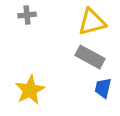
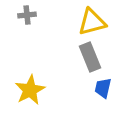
gray rectangle: rotated 40 degrees clockwise
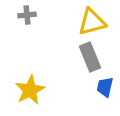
blue trapezoid: moved 2 px right, 1 px up
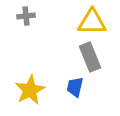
gray cross: moved 1 px left, 1 px down
yellow triangle: rotated 16 degrees clockwise
blue trapezoid: moved 30 px left
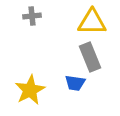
gray cross: moved 6 px right
blue trapezoid: moved 4 px up; rotated 95 degrees counterclockwise
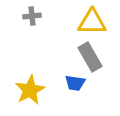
gray rectangle: rotated 8 degrees counterclockwise
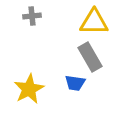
yellow triangle: moved 2 px right
yellow star: moved 1 px left, 1 px up
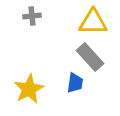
yellow triangle: moved 1 px left
gray rectangle: rotated 12 degrees counterclockwise
blue trapezoid: rotated 90 degrees counterclockwise
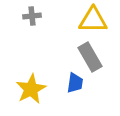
yellow triangle: moved 2 px up
gray rectangle: rotated 12 degrees clockwise
yellow star: moved 2 px right
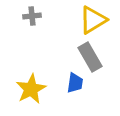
yellow triangle: rotated 32 degrees counterclockwise
